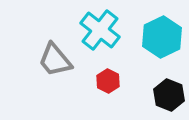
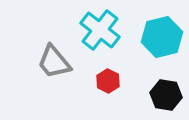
cyan hexagon: rotated 12 degrees clockwise
gray trapezoid: moved 1 px left, 2 px down
black hexagon: moved 3 px left; rotated 12 degrees counterclockwise
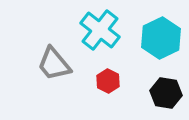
cyan hexagon: moved 1 px left, 1 px down; rotated 12 degrees counterclockwise
gray trapezoid: moved 2 px down
black hexagon: moved 2 px up
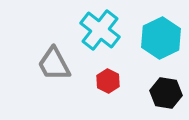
gray trapezoid: rotated 12 degrees clockwise
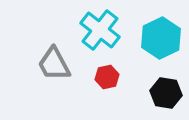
red hexagon: moved 1 px left, 4 px up; rotated 20 degrees clockwise
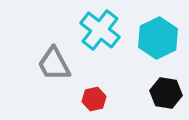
cyan hexagon: moved 3 px left
red hexagon: moved 13 px left, 22 px down
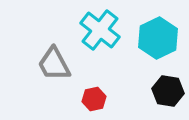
black hexagon: moved 2 px right, 2 px up
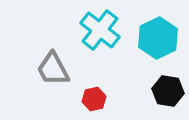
gray trapezoid: moved 1 px left, 5 px down
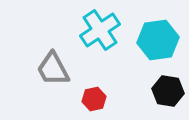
cyan cross: rotated 18 degrees clockwise
cyan hexagon: moved 2 px down; rotated 18 degrees clockwise
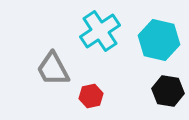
cyan cross: moved 1 px down
cyan hexagon: moved 1 px right; rotated 21 degrees clockwise
red hexagon: moved 3 px left, 3 px up
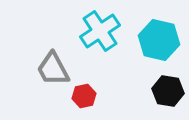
red hexagon: moved 7 px left
